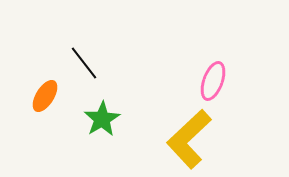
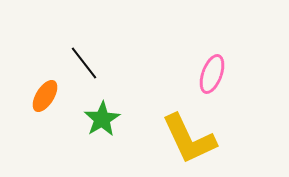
pink ellipse: moved 1 px left, 7 px up
yellow L-shape: rotated 72 degrees counterclockwise
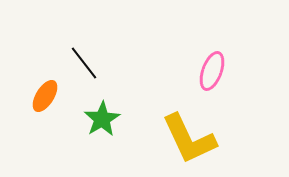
pink ellipse: moved 3 px up
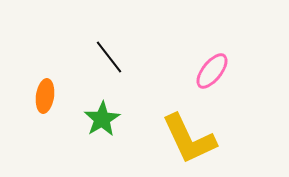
black line: moved 25 px right, 6 px up
pink ellipse: rotated 18 degrees clockwise
orange ellipse: rotated 24 degrees counterclockwise
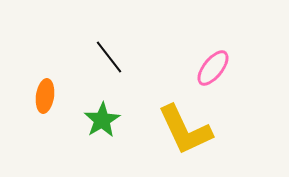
pink ellipse: moved 1 px right, 3 px up
green star: moved 1 px down
yellow L-shape: moved 4 px left, 9 px up
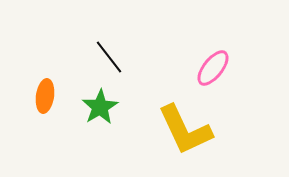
green star: moved 2 px left, 13 px up
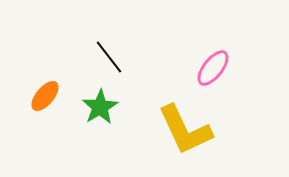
orange ellipse: rotated 32 degrees clockwise
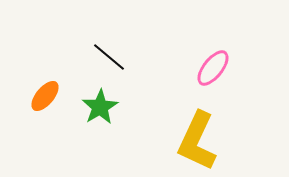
black line: rotated 12 degrees counterclockwise
yellow L-shape: moved 12 px right, 11 px down; rotated 50 degrees clockwise
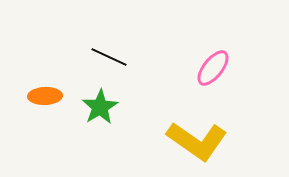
black line: rotated 15 degrees counterclockwise
orange ellipse: rotated 48 degrees clockwise
yellow L-shape: rotated 80 degrees counterclockwise
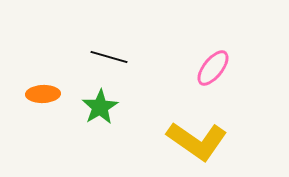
black line: rotated 9 degrees counterclockwise
orange ellipse: moved 2 px left, 2 px up
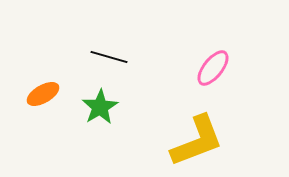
orange ellipse: rotated 28 degrees counterclockwise
yellow L-shape: rotated 56 degrees counterclockwise
